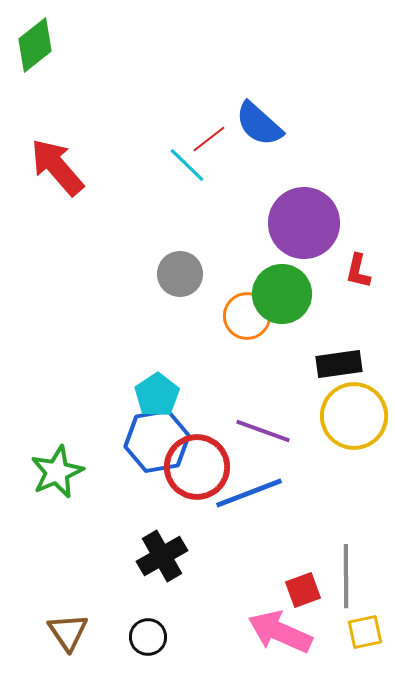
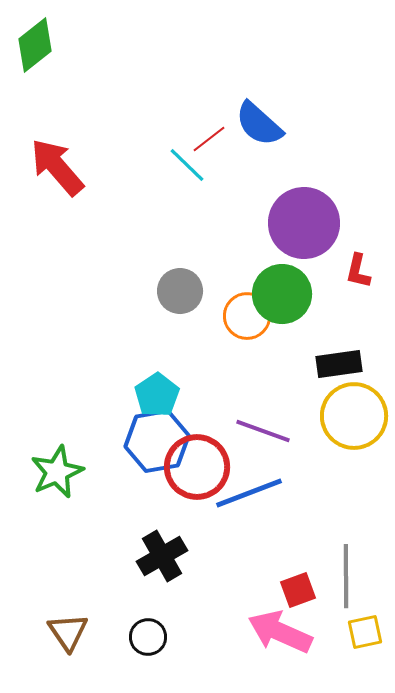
gray circle: moved 17 px down
red square: moved 5 px left
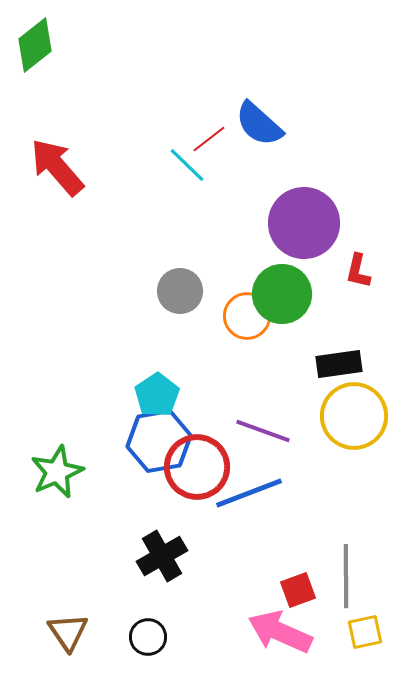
blue hexagon: moved 2 px right
